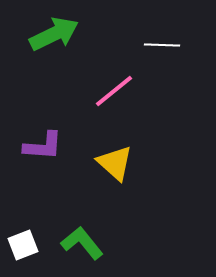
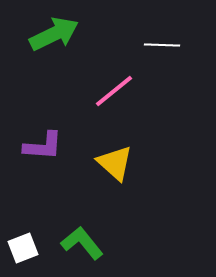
white square: moved 3 px down
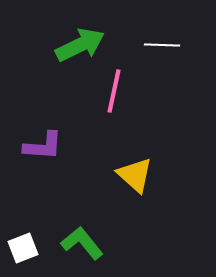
green arrow: moved 26 px right, 11 px down
pink line: rotated 39 degrees counterclockwise
yellow triangle: moved 20 px right, 12 px down
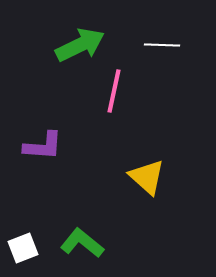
yellow triangle: moved 12 px right, 2 px down
green L-shape: rotated 12 degrees counterclockwise
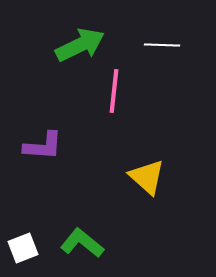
pink line: rotated 6 degrees counterclockwise
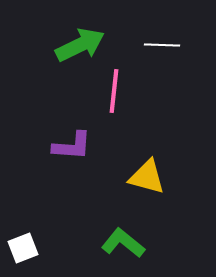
purple L-shape: moved 29 px right
yellow triangle: rotated 27 degrees counterclockwise
green L-shape: moved 41 px right
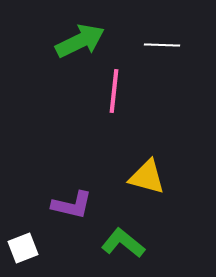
green arrow: moved 4 px up
purple L-shape: moved 59 px down; rotated 9 degrees clockwise
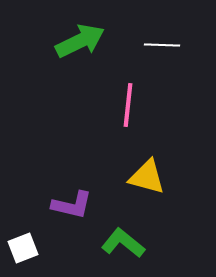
pink line: moved 14 px right, 14 px down
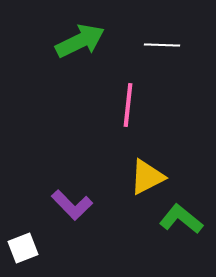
yellow triangle: rotated 42 degrees counterclockwise
purple L-shape: rotated 33 degrees clockwise
green L-shape: moved 58 px right, 24 px up
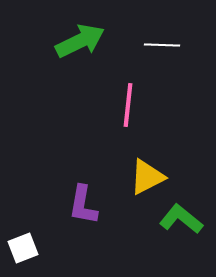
purple L-shape: moved 11 px right; rotated 54 degrees clockwise
